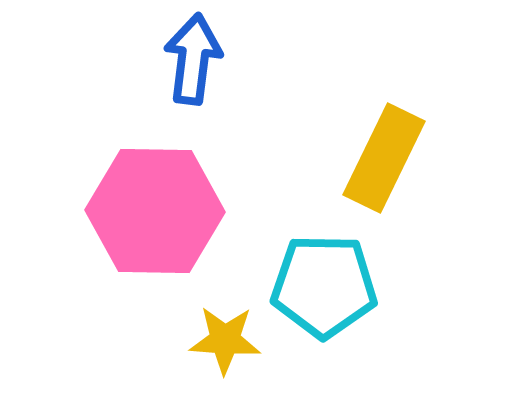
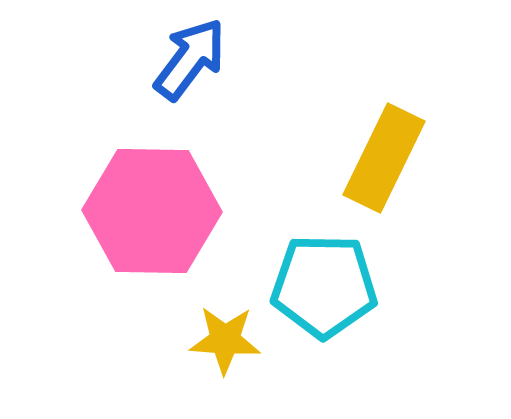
blue arrow: moved 3 px left; rotated 30 degrees clockwise
pink hexagon: moved 3 px left
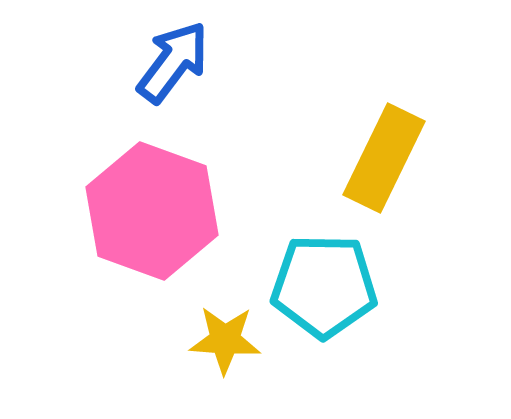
blue arrow: moved 17 px left, 3 px down
pink hexagon: rotated 19 degrees clockwise
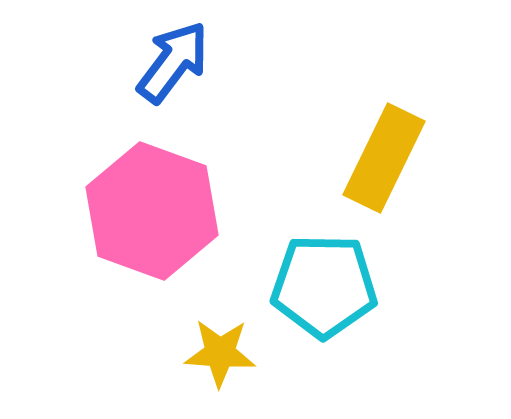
yellow star: moved 5 px left, 13 px down
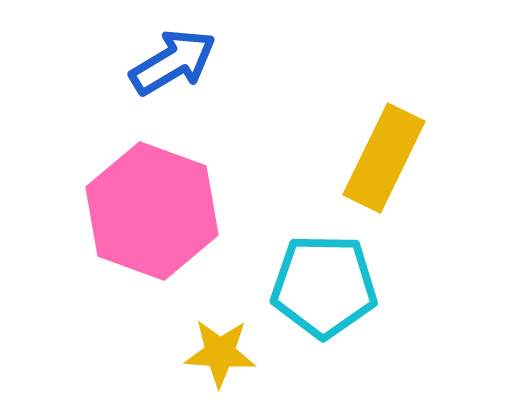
blue arrow: rotated 22 degrees clockwise
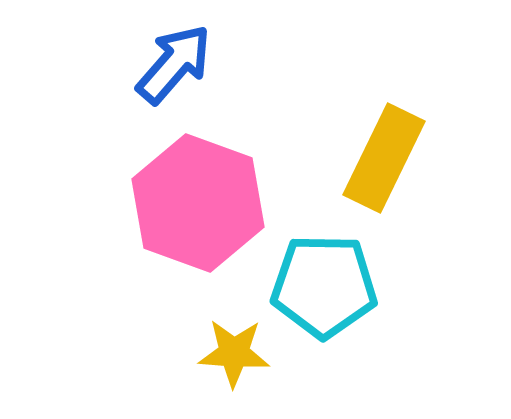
blue arrow: moved 1 px right, 2 px down; rotated 18 degrees counterclockwise
pink hexagon: moved 46 px right, 8 px up
yellow star: moved 14 px right
